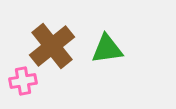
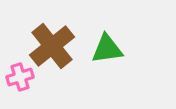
pink cross: moved 3 px left, 4 px up; rotated 8 degrees counterclockwise
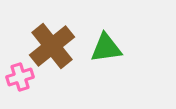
green triangle: moved 1 px left, 1 px up
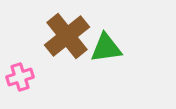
brown cross: moved 15 px right, 10 px up
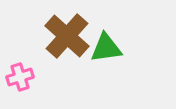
brown cross: rotated 9 degrees counterclockwise
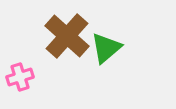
green triangle: rotated 32 degrees counterclockwise
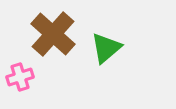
brown cross: moved 14 px left, 2 px up
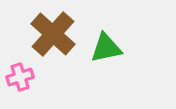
green triangle: rotated 28 degrees clockwise
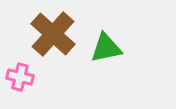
pink cross: rotated 32 degrees clockwise
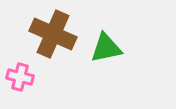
brown cross: rotated 18 degrees counterclockwise
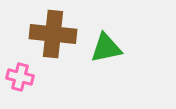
brown cross: rotated 18 degrees counterclockwise
